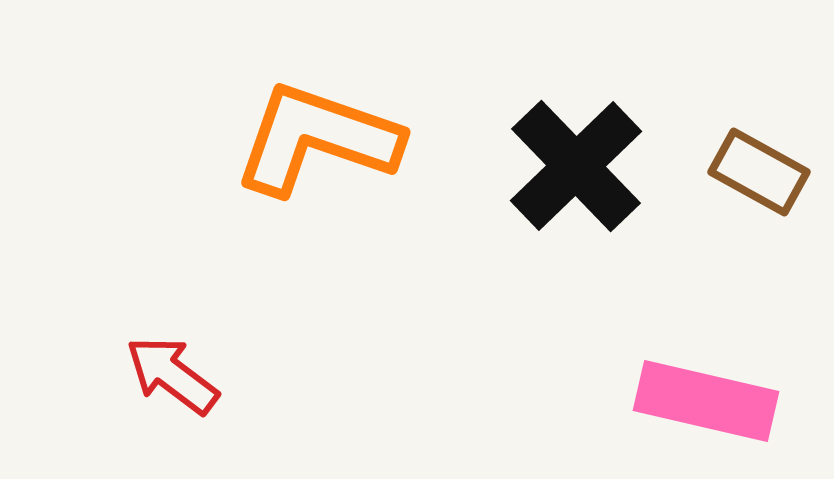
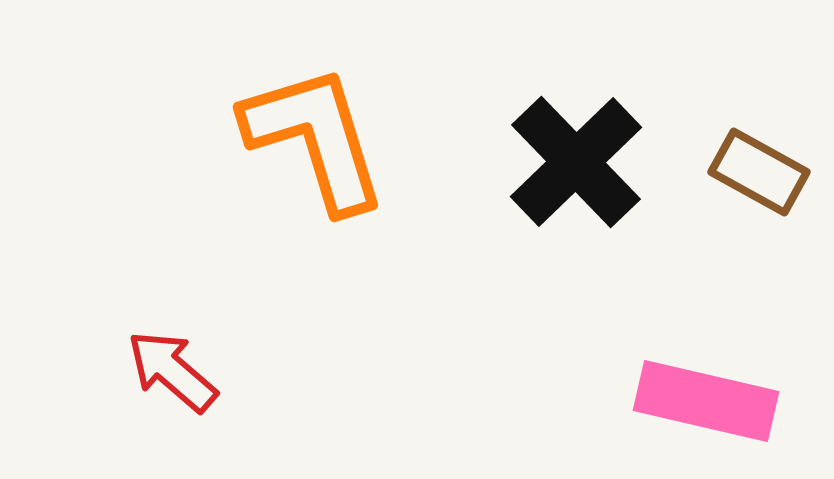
orange L-shape: moved 2 px left, 1 px up; rotated 54 degrees clockwise
black cross: moved 4 px up
red arrow: moved 4 px up; rotated 4 degrees clockwise
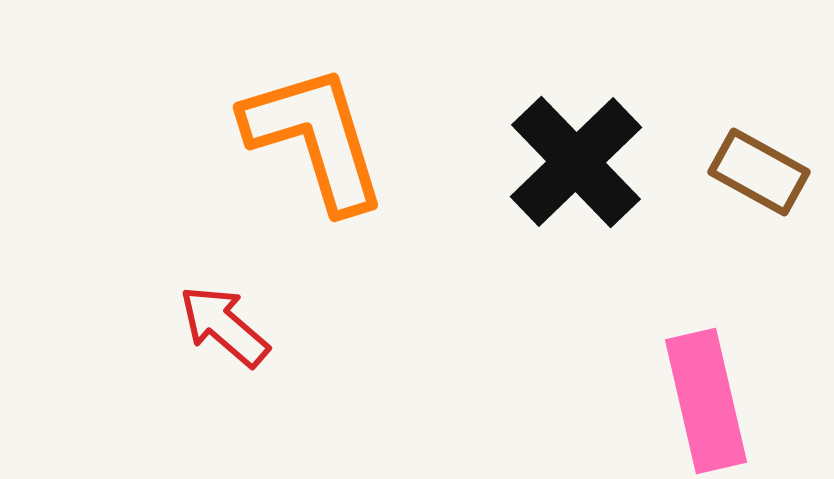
red arrow: moved 52 px right, 45 px up
pink rectangle: rotated 64 degrees clockwise
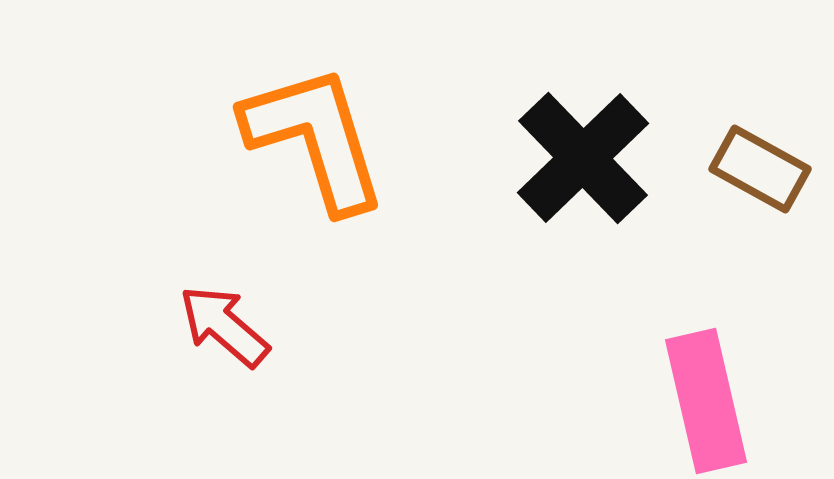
black cross: moved 7 px right, 4 px up
brown rectangle: moved 1 px right, 3 px up
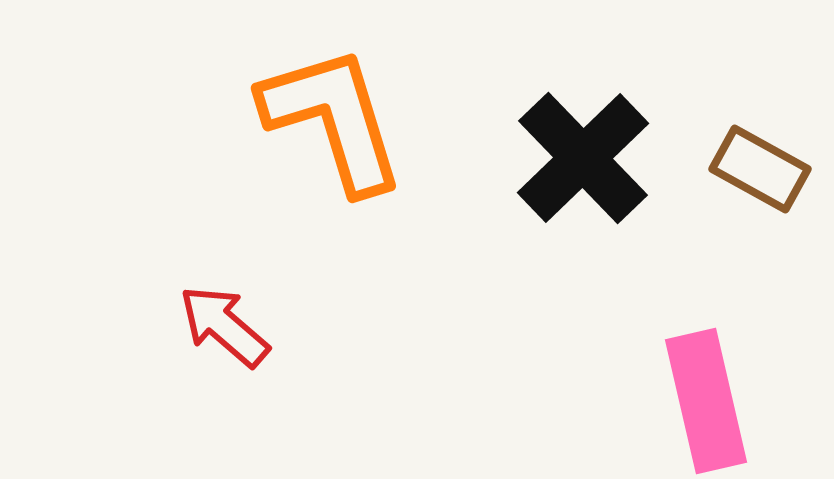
orange L-shape: moved 18 px right, 19 px up
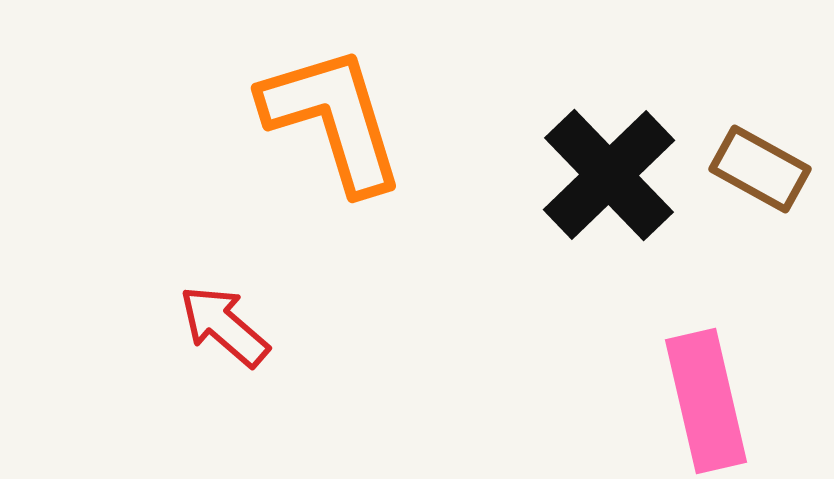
black cross: moved 26 px right, 17 px down
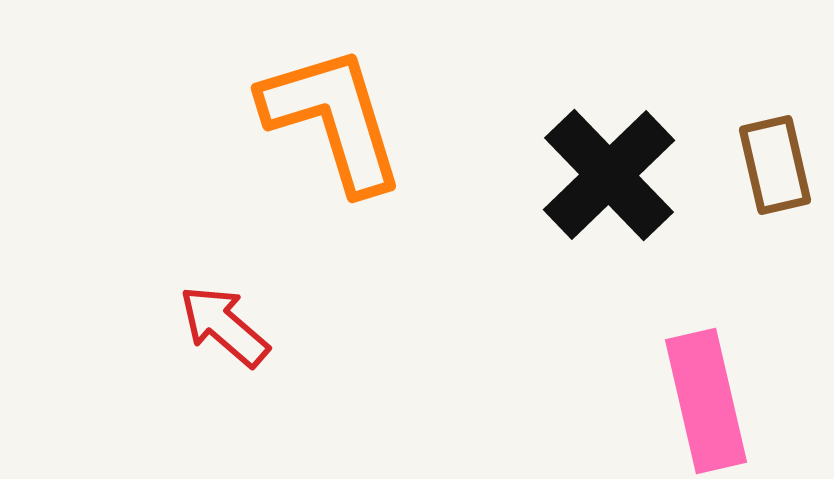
brown rectangle: moved 15 px right, 4 px up; rotated 48 degrees clockwise
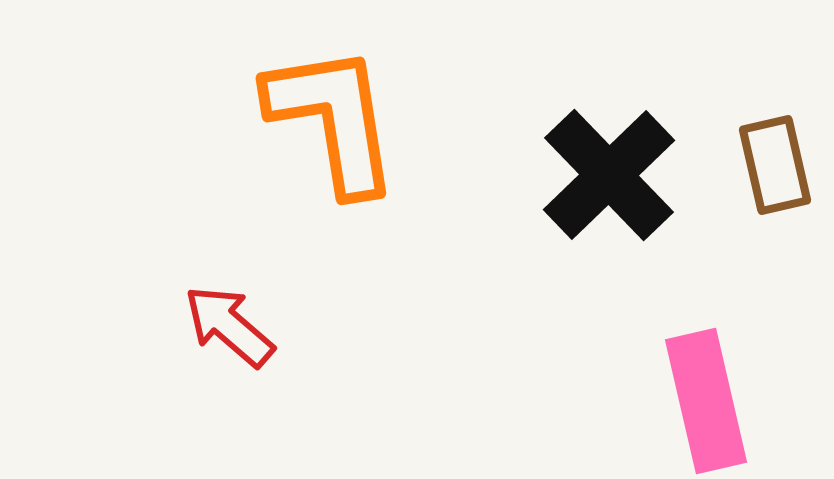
orange L-shape: rotated 8 degrees clockwise
red arrow: moved 5 px right
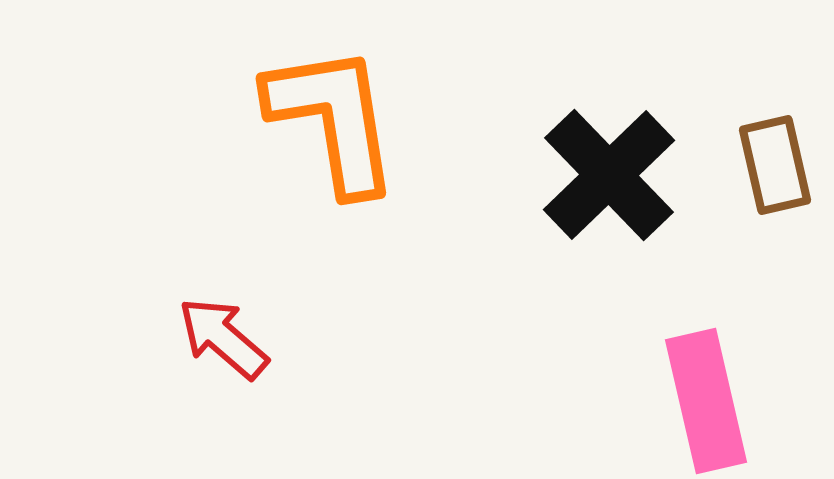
red arrow: moved 6 px left, 12 px down
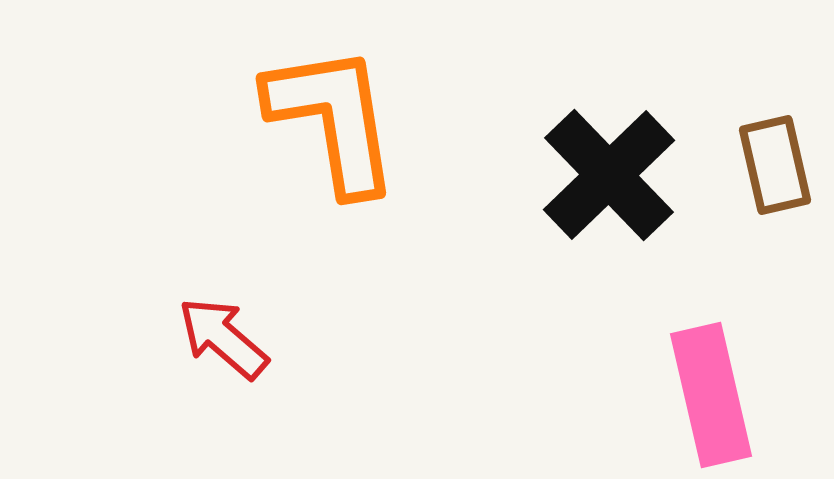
pink rectangle: moved 5 px right, 6 px up
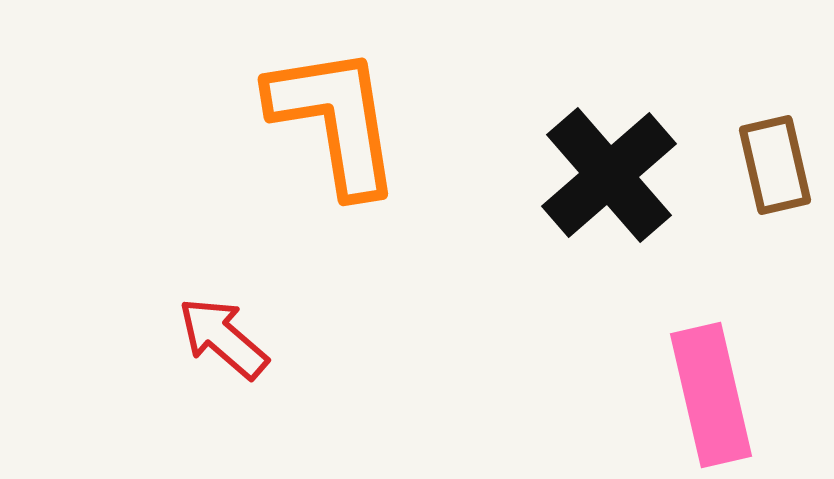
orange L-shape: moved 2 px right, 1 px down
black cross: rotated 3 degrees clockwise
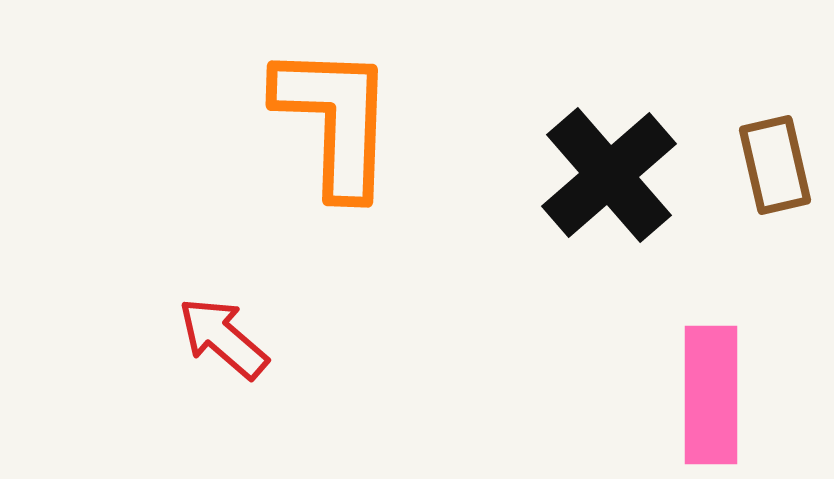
orange L-shape: rotated 11 degrees clockwise
pink rectangle: rotated 13 degrees clockwise
